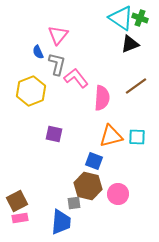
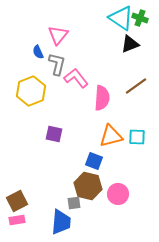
pink rectangle: moved 3 px left, 2 px down
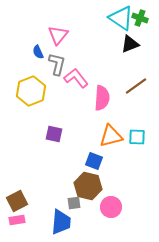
pink circle: moved 7 px left, 13 px down
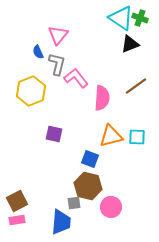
blue square: moved 4 px left, 2 px up
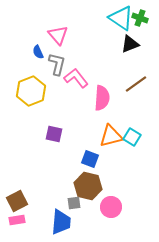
pink triangle: rotated 20 degrees counterclockwise
brown line: moved 2 px up
cyan square: moved 5 px left; rotated 30 degrees clockwise
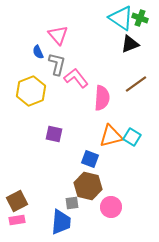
gray square: moved 2 px left
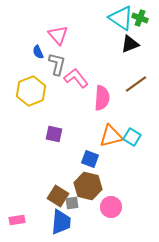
brown square: moved 41 px right, 5 px up; rotated 30 degrees counterclockwise
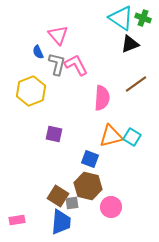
green cross: moved 3 px right
pink L-shape: moved 13 px up; rotated 10 degrees clockwise
